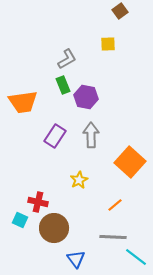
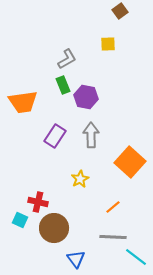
yellow star: moved 1 px right, 1 px up
orange line: moved 2 px left, 2 px down
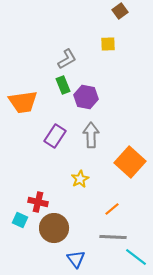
orange line: moved 1 px left, 2 px down
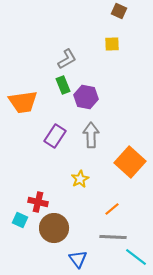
brown square: moved 1 px left; rotated 28 degrees counterclockwise
yellow square: moved 4 px right
blue triangle: moved 2 px right
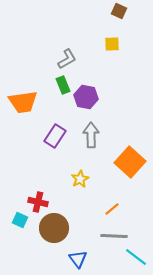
gray line: moved 1 px right, 1 px up
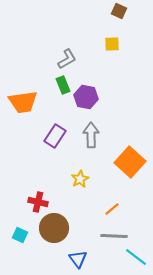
cyan square: moved 15 px down
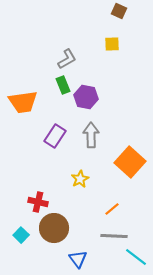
cyan square: moved 1 px right; rotated 21 degrees clockwise
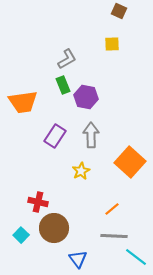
yellow star: moved 1 px right, 8 px up
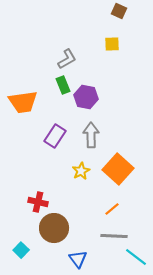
orange square: moved 12 px left, 7 px down
cyan square: moved 15 px down
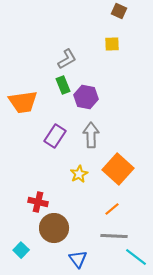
yellow star: moved 2 px left, 3 px down
